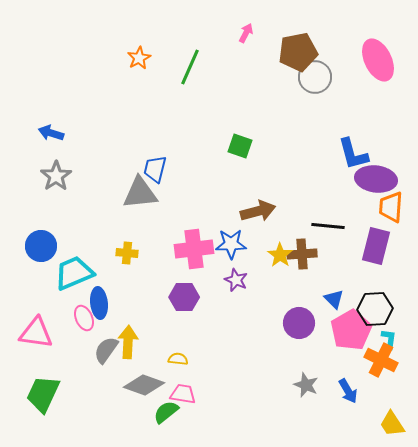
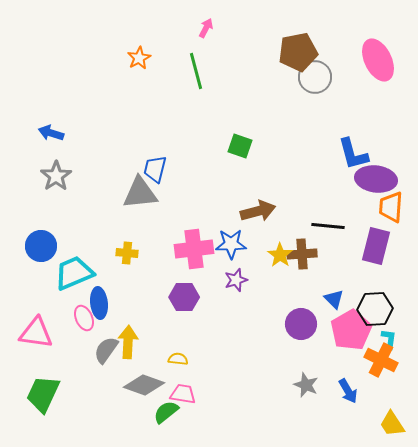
pink arrow at (246, 33): moved 40 px left, 5 px up
green line at (190, 67): moved 6 px right, 4 px down; rotated 39 degrees counterclockwise
purple star at (236, 280): rotated 30 degrees clockwise
purple circle at (299, 323): moved 2 px right, 1 px down
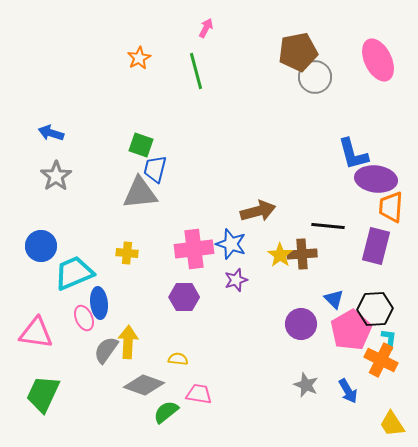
green square at (240, 146): moved 99 px left, 1 px up
blue star at (231, 244): rotated 20 degrees clockwise
pink trapezoid at (183, 394): moved 16 px right
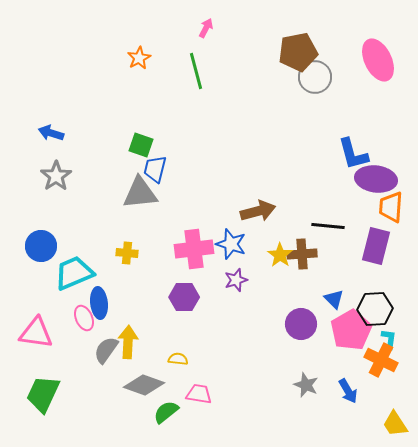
yellow trapezoid at (392, 424): moved 3 px right
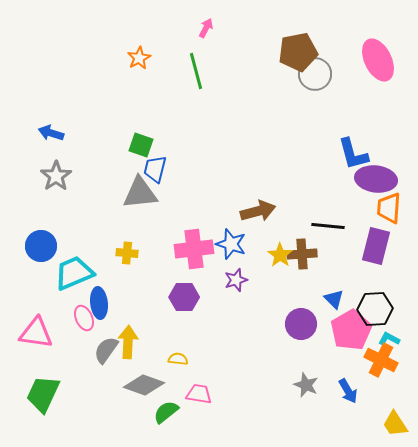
gray circle at (315, 77): moved 3 px up
orange trapezoid at (391, 207): moved 2 px left, 1 px down
cyan L-shape at (389, 339): rotated 70 degrees counterclockwise
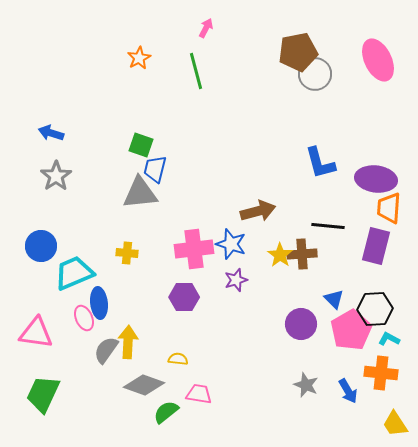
blue L-shape at (353, 154): moved 33 px left, 9 px down
orange cross at (381, 360): moved 13 px down; rotated 20 degrees counterclockwise
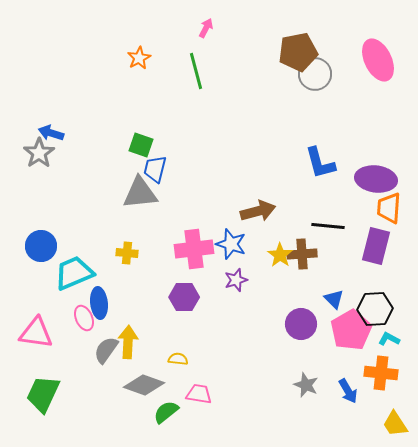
gray star at (56, 176): moved 17 px left, 23 px up
